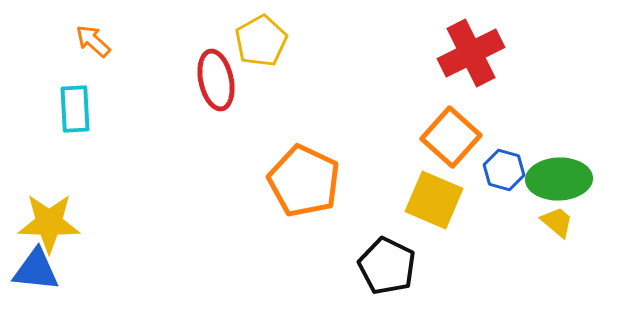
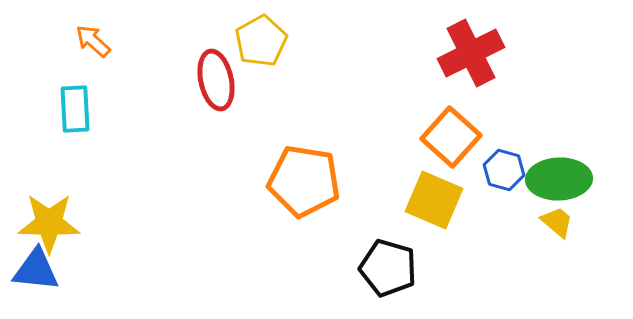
orange pentagon: rotated 16 degrees counterclockwise
black pentagon: moved 1 px right, 2 px down; rotated 10 degrees counterclockwise
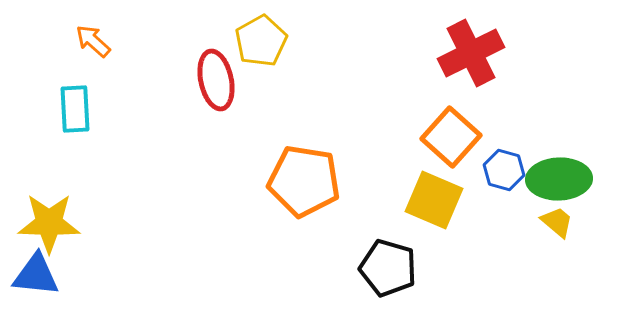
blue triangle: moved 5 px down
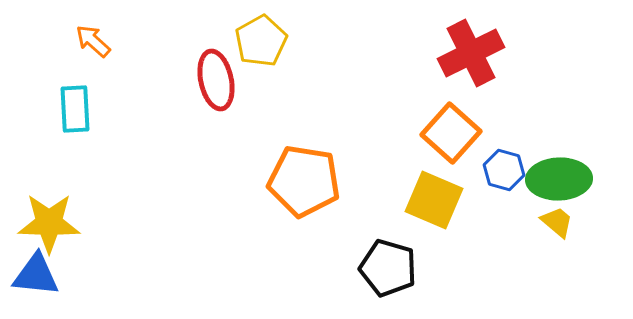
orange square: moved 4 px up
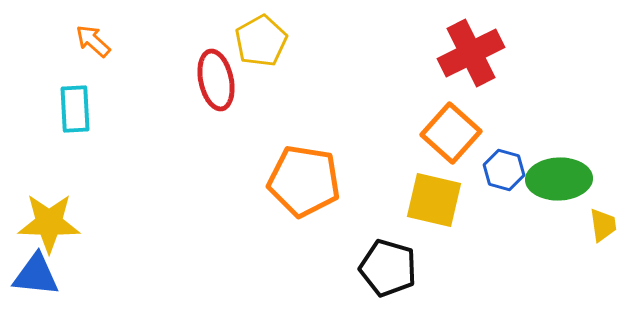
yellow square: rotated 10 degrees counterclockwise
yellow trapezoid: moved 46 px right, 3 px down; rotated 42 degrees clockwise
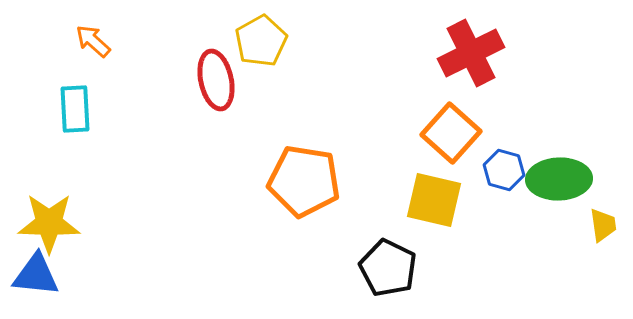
black pentagon: rotated 10 degrees clockwise
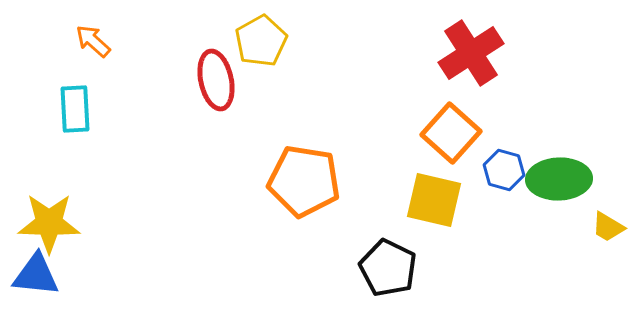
red cross: rotated 6 degrees counterclockwise
yellow trapezoid: moved 5 px right, 2 px down; rotated 129 degrees clockwise
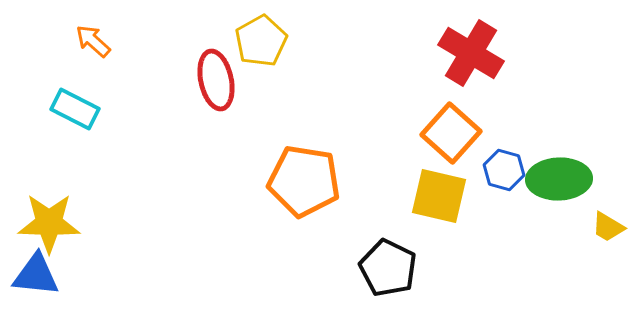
red cross: rotated 26 degrees counterclockwise
cyan rectangle: rotated 60 degrees counterclockwise
yellow square: moved 5 px right, 4 px up
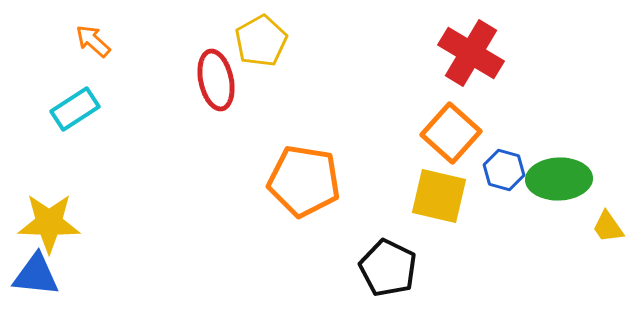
cyan rectangle: rotated 60 degrees counterclockwise
yellow trapezoid: rotated 24 degrees clockwise
